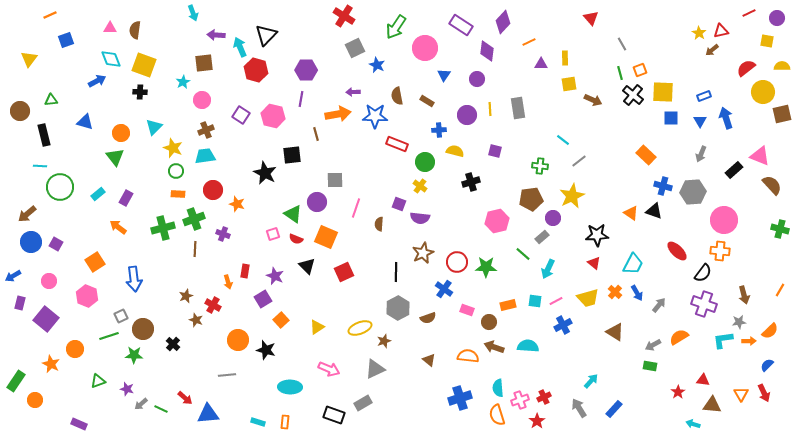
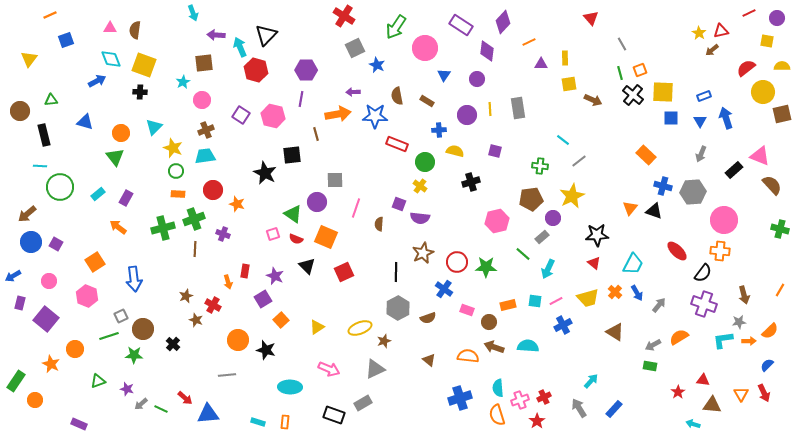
orange triangle at (631, 213): moved 1 px left, 5 px up; rotated 35 degrees clockwise
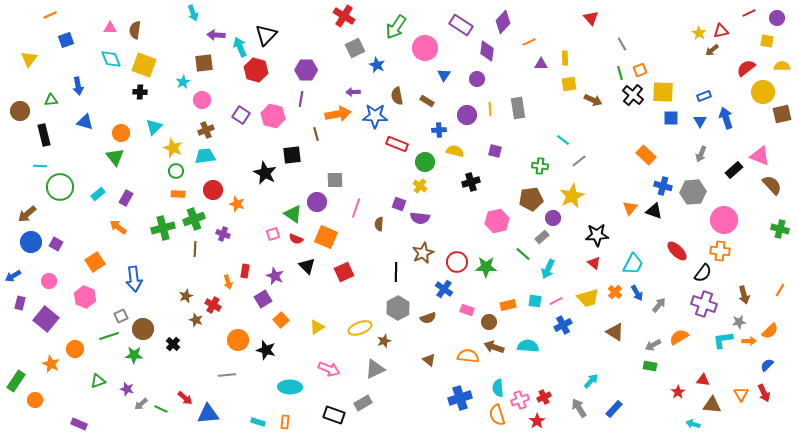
blue arrow at (97, 81): moved 19 px left, 5 px down; rotated 108 degrees clockwise
pink hexagon at (87, 296): moved 2 px left, 1 px down
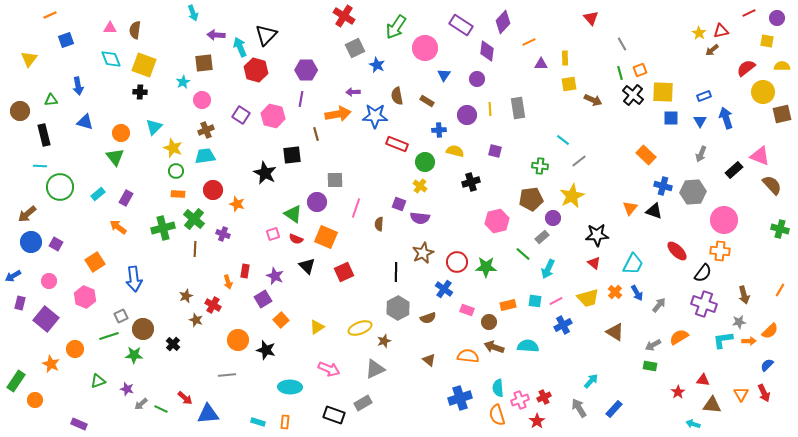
green cross at (194, 219): rotated 30 degrees counterclockwise
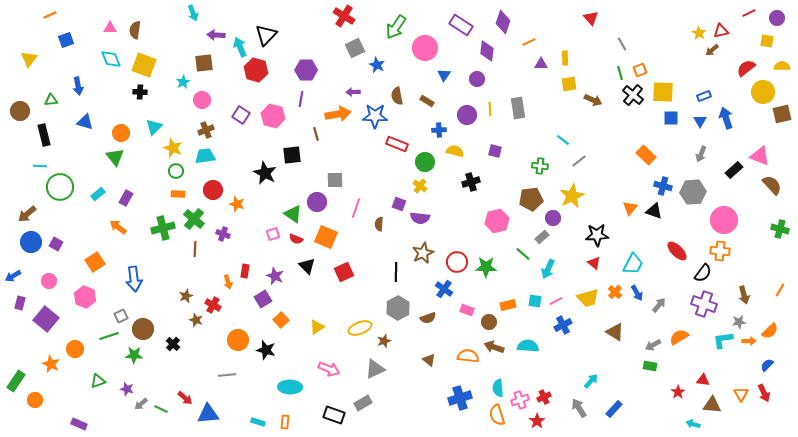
purple diamond at (503, 22): rotated 25 degrees counterclockwise
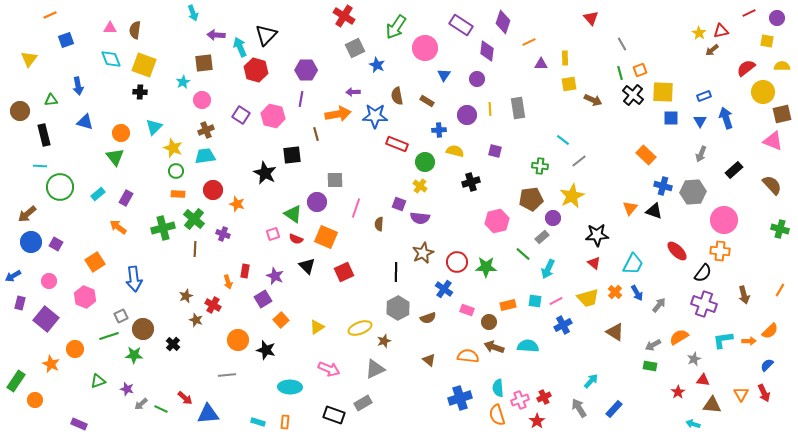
pink triangle at (760, 156): moved 13 px right, 15 px up
gray star at (739, 322): moved 45 px left, 37 px down; rotated 16 degrees counterclockwise
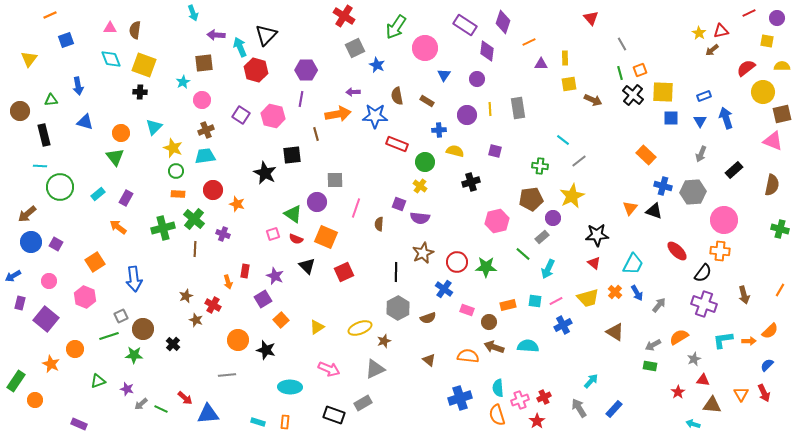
purple rectangle at (461, 25): moved 4 px right
brown semicircle at (772, 185): rotated 55 degrees clockwise
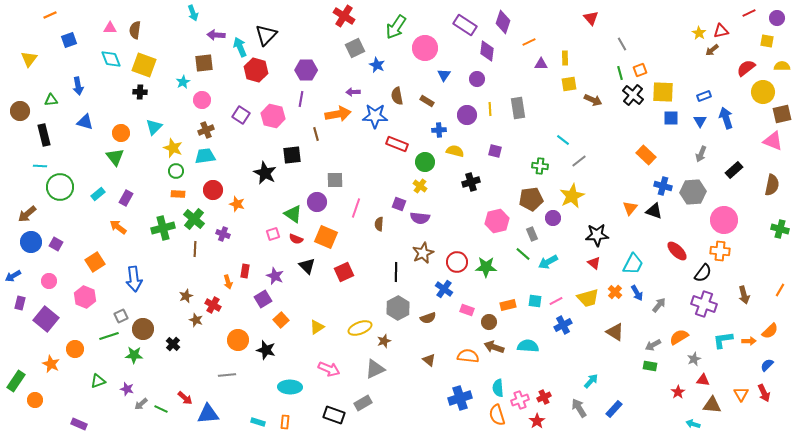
blue square at (66, 40): moved 3 px right
gray rectangle at (542, 237): moved 10 px left, 3 px up; rotated 72 degrees counterclockwise
cyan arrow at (548, 269): moved 7 px up; rotated 36 degrees clockwise
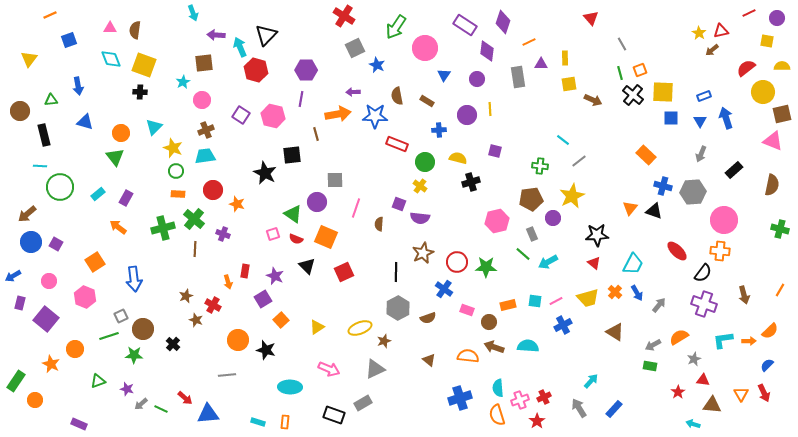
gray rectangle at (518, 108): moved 31 px up
yellow semicircle at (455, 151): moved 3 px right, 7 px down
